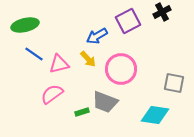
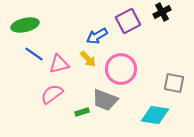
gray trapezoid: moved 2 px up
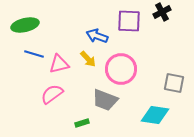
purple square: moved 1 px right; rotated 30 degrees clockwise
blue arrow: rotated 50 degrees clockwise
blue line: rotated 18 degrees counterclockwise
green rectangle: moved 11 px down
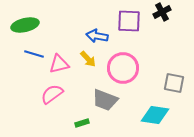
blue arrow: rotated 10 degrees counterclockwise
pink circle: moved 2 px right, 1 px up
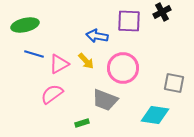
yellow arrow: moved 2 px left, 2 px down
pink triangle: rotated 15 degrees counterclockwise
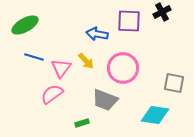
green ellipse: rotated 16 degrees counterclockwise
blue arrow: moved 2 px up
blue line: moved 3 px down
pink triangle: moved 2 px right, 4 px down; rotated 25 degrees counterclockwise
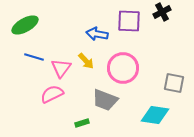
pink semicircle: rotated 10 degrees clockwise
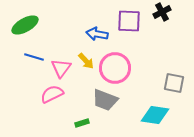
pink circle: moved 8 px left
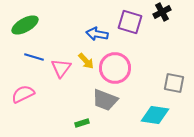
purple square: moved 1 px right, 1 px down; rotated 15 degrees clockwise
pink semicircle: moved 29 px left
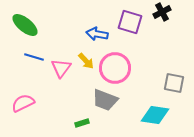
green ellipse: rotated 68 degrees clockwise
pink semicircle: moved 9 px down
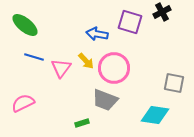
pink circle: moved 1 px left
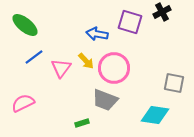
blue line: rotated 54 degrees counterclockwise
